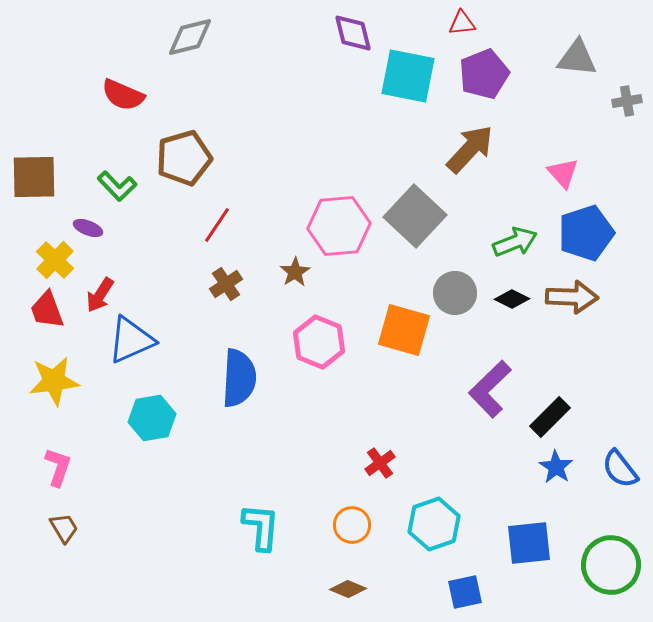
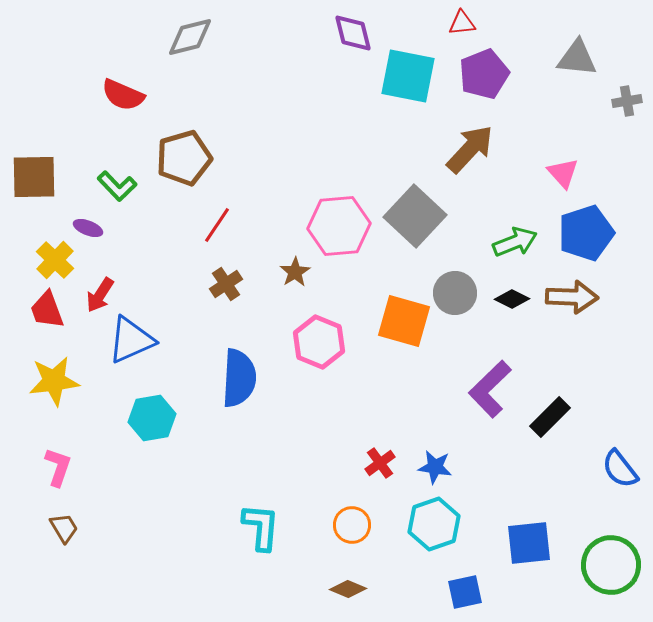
orange square at (404, 330): moved 9 px up
blue star at (556, 467): moved 121 px left; rotated 24 degrees counterclockwise
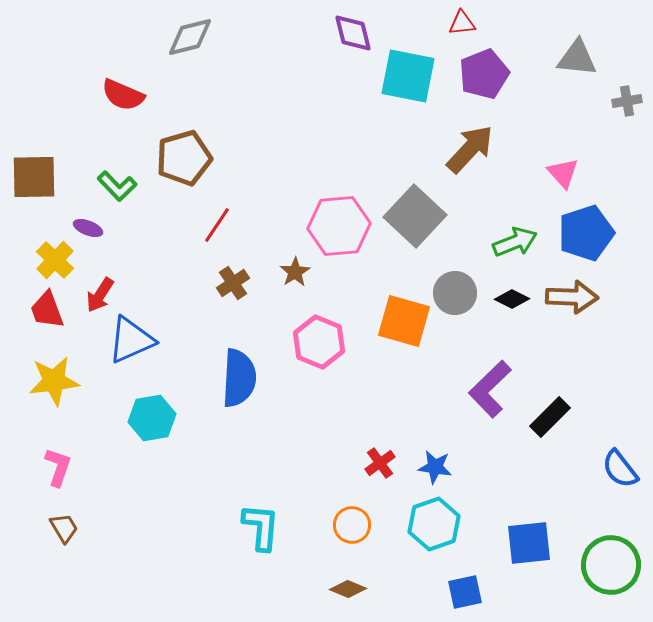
brown cross at (226, 284): moved 7 px right, 1 px up
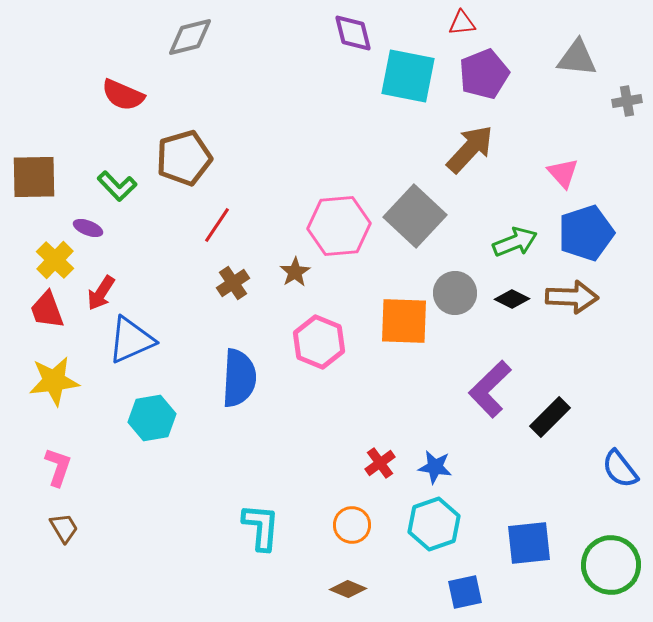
red arrow at (100, 295): moved 1 px right, 2 px up
orange square at (404, 321): rotated 14 degrees counterclockwise
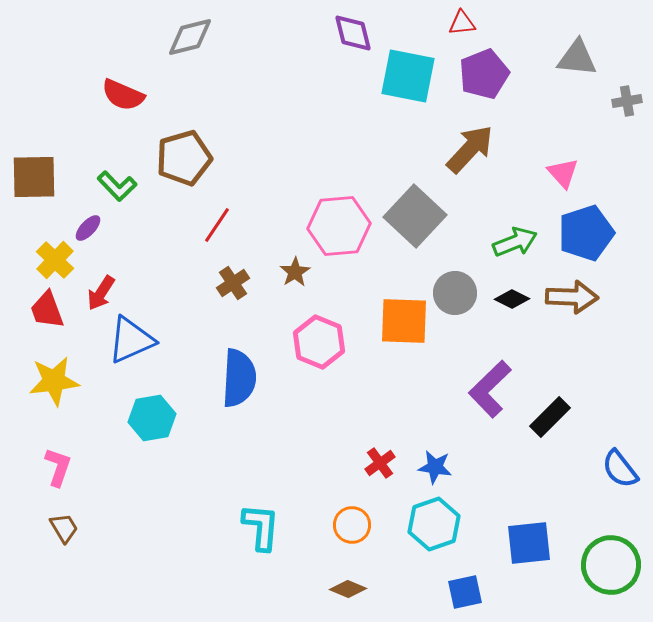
purple ellipse at (88, 228): rotated 68 degrees counterclockwise
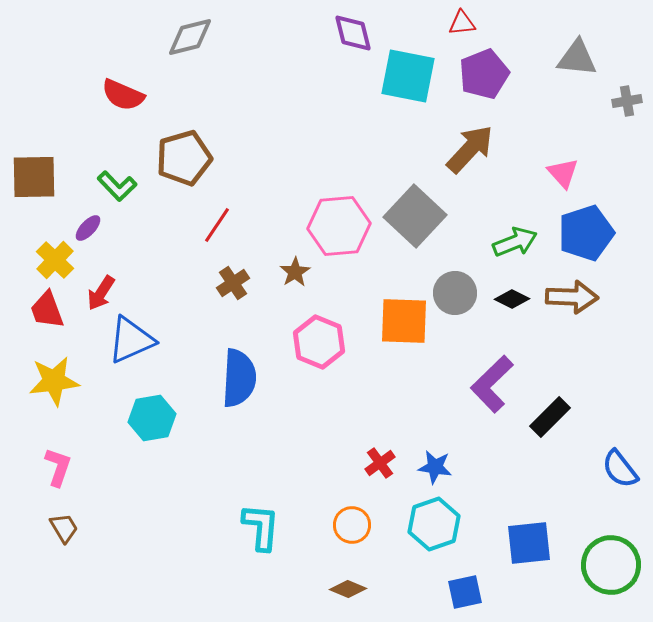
purple L-shape at (490, 389): moved 2 px right, 5 px up
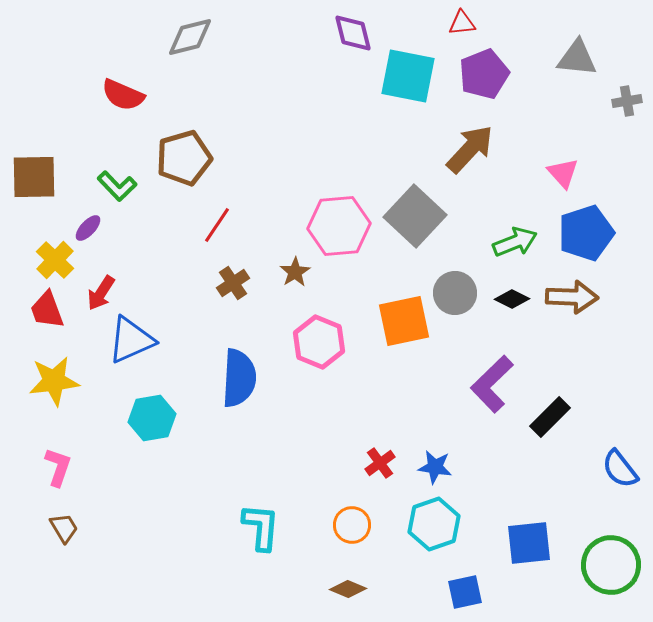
orange square at (404, 321): rotated 14 degrees counterclockwise
